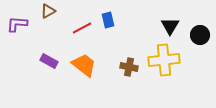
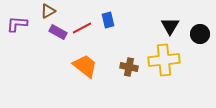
black circle: moved 1 px up
purple rectangle: moved 9 px right, 29 px up
orange trapezoid: moved 1 px right, 1 px down
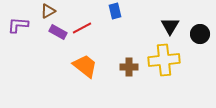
blue rectangle: moved 7 px right, 9 px up
purple L-shape: moved 1 px right, 1 px down
brown cross: rotated 12 degrees counterclockwise
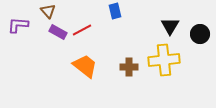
brown triangle: rotated 42 degrees counterclockwise
red line: moved 2 px down
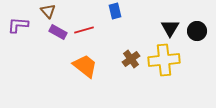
black triangle: moved 2 px down
red line: moved 2 px right; rotated 12 degrees clockwise
black circle: moved 3 px left, 3 px up
brown cross: moved 2 px right, 8 px up; rotated 36 degrees counterclockwise
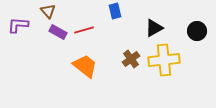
black triangle: moved 16 px left; rotated 30 degrees clockwise
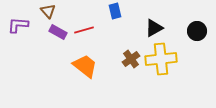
yellow cross: moved 3 px left, 1 px up
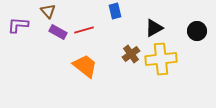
brown cross: moved 5 px up
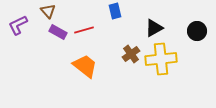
purple L-shape: rotated 30 degrees counterclockwise
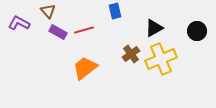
purple L-shape: moved 1 px right, 2 px up; rotated 55 degrees clockwise
yellow cross: rotated 16 degrees counterclockwise
orange trapezoid: moved 2 px down; rotated 76 degrees counterclockwise
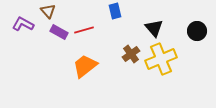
purple L-shape: moved 4 px right, 1 px down
black triangle: rotated 42 degrees counterclockwise
purple rectangle: moved 1 px right
orange trapezoid: moved 2 px up
